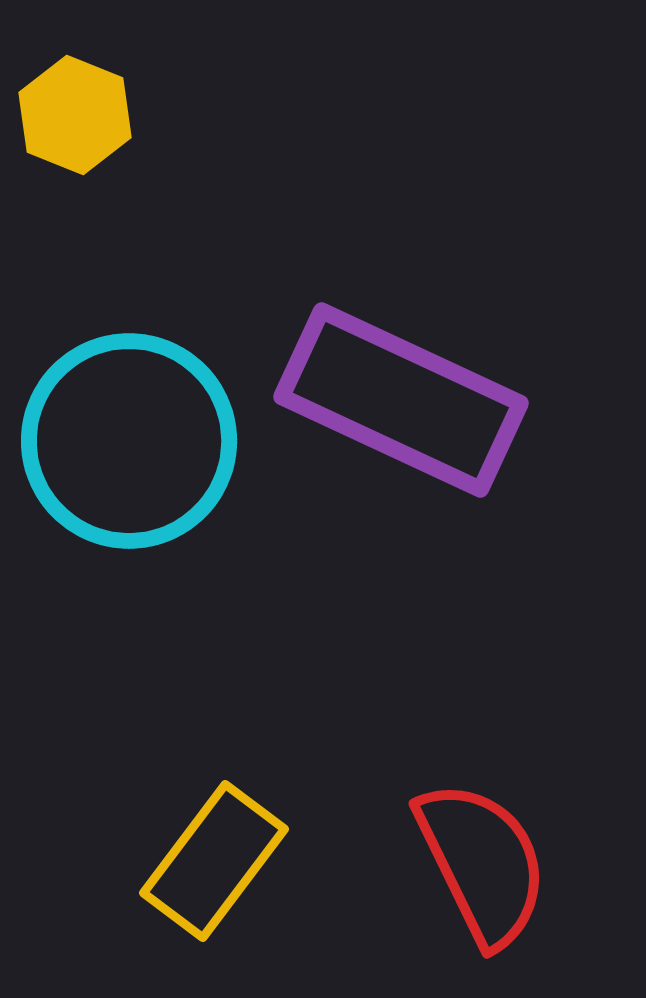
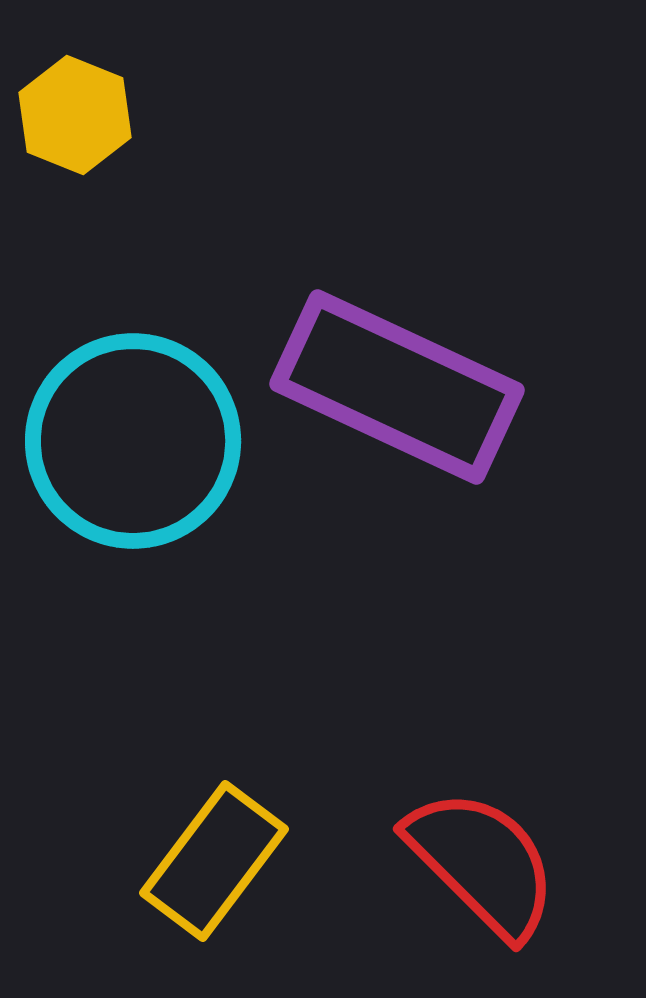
purple rectangle: moved 4 px left, 13 px up
cyan circle: moved 4 px right
red semicircle: rotated 19 degrees counterclockwise
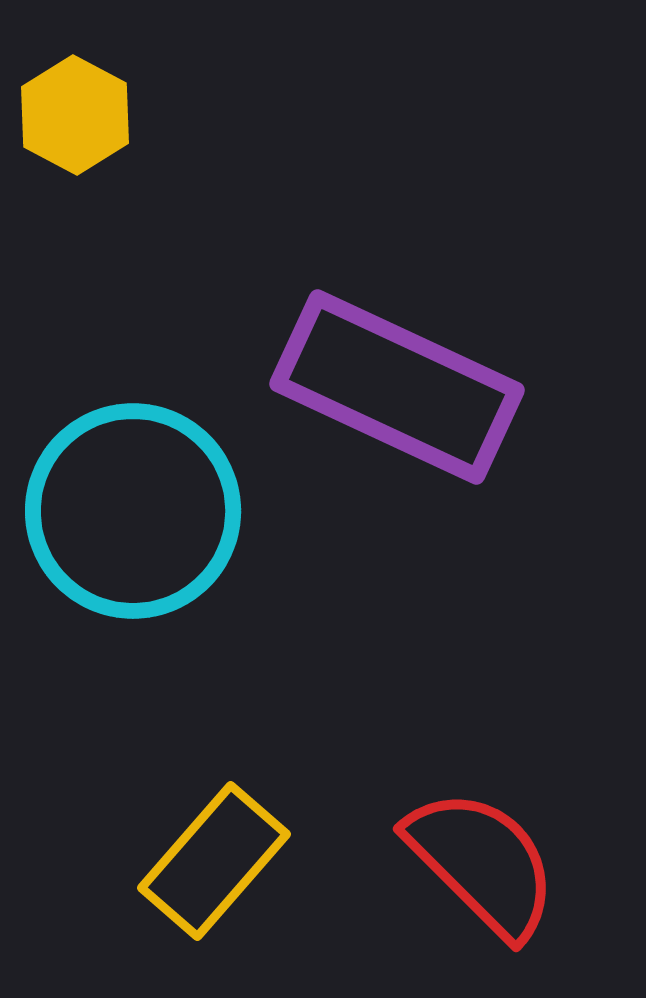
yellow hexagon: rotated 6 degrees clockwise
cyan circle: moved 70 px down
yellow rectangle: rotated 4 degrees clockwise
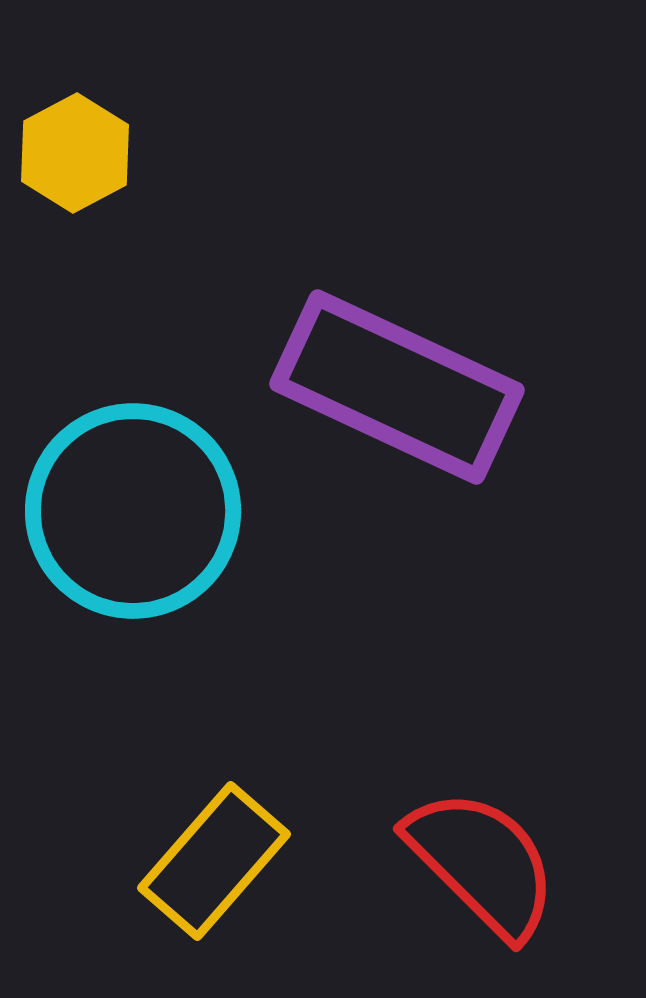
yellow hexagon: moved 38 px down; rotated 4 degrees clockwise
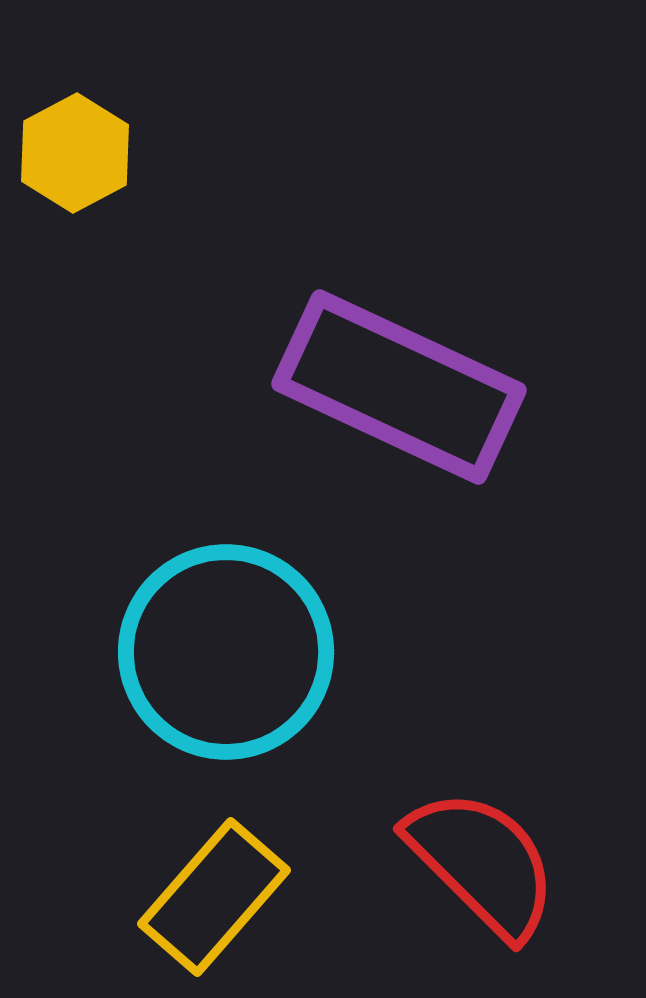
purple rectangle: moved 2 px right
cyan circle: moved 93 px right, 141 px down
yellow rectangle: moved 36 px down
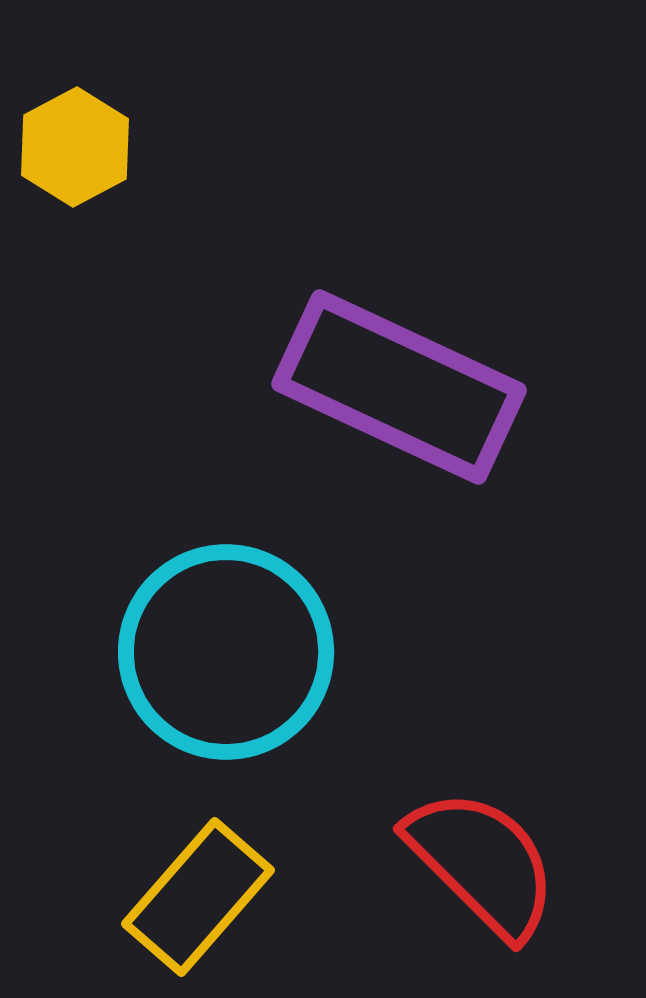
yellow hexagon: moved 6 px up
yellow rectangle: moved 16 px left
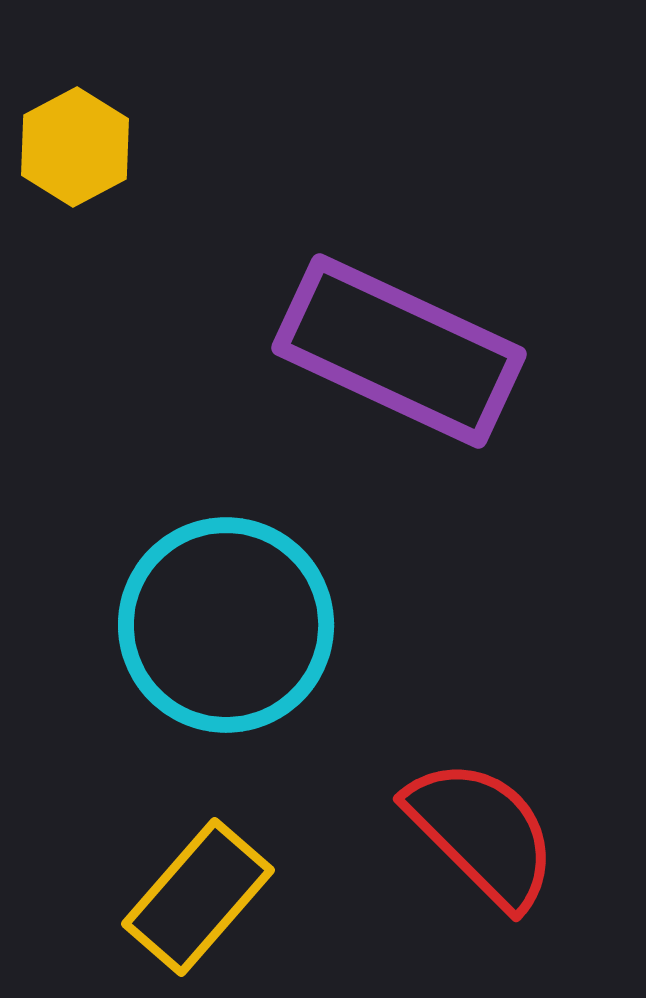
purple rectangle: moved 36 px up
cyan circle: moved 27 px up
red semicircle: moved 30 px up
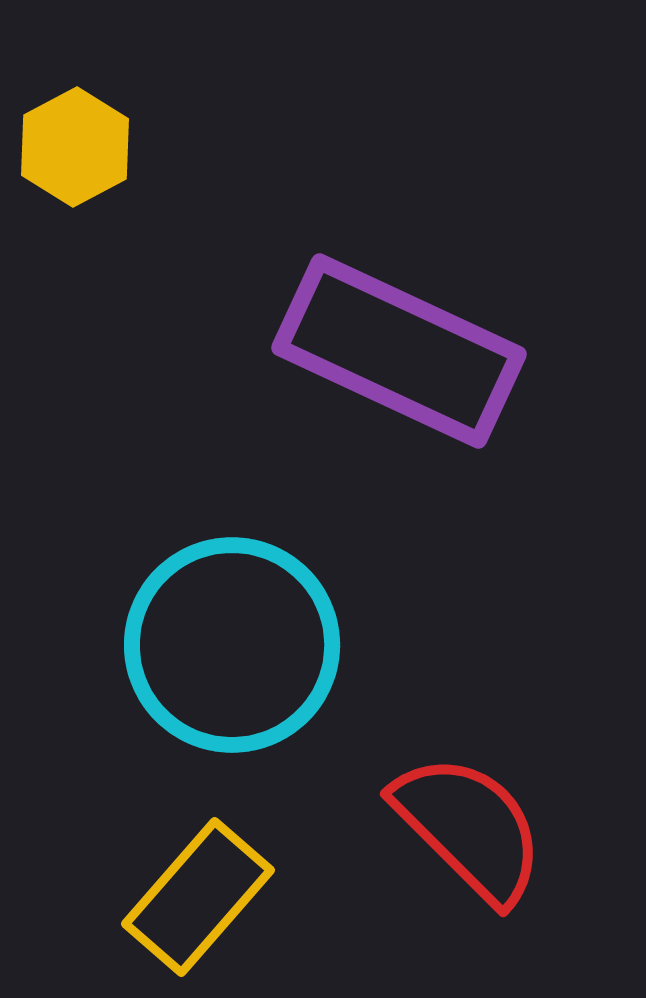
cyan circle: moved 6 px right, 20 px down
red semicircle: moved 13 px left, 5 px up
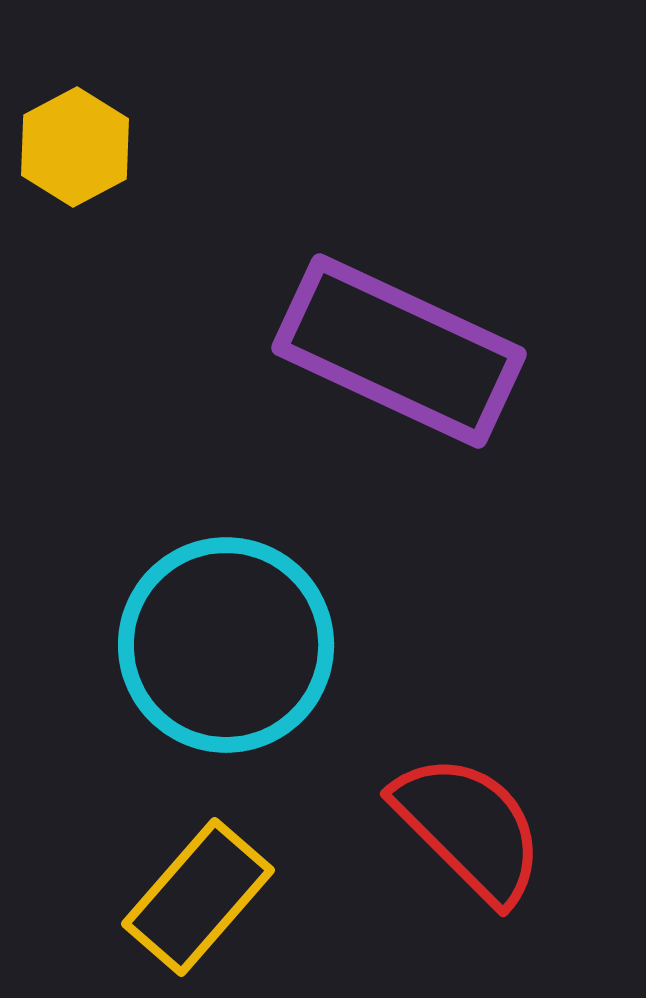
cyan circle: moved 6 px left
